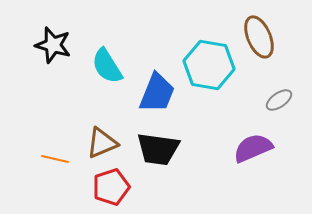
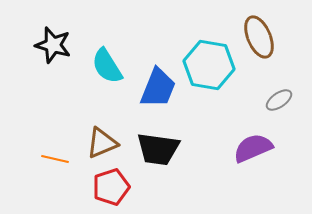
blue trapezoid: moved 1 px right, 5 px up
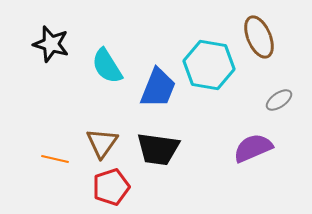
black star: moved 2 px left, 1 px up
brown triangle: rotated 32 degrees counterclockwise
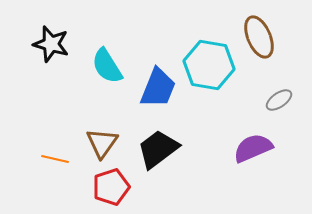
black trapezoid: rotated 135 degrees clockwise
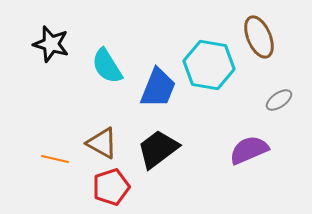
brown triangle: rotated 36 degrees counterclockwise
purple semicircle: moved 4 px left, 2 px down
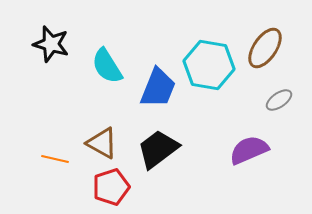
brown ellipse: moved 6 px right, 11 px down; rotated 57 degrees clockwise
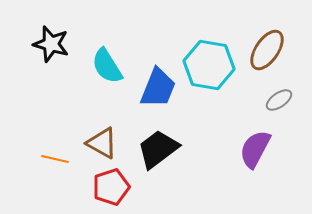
brown ellipse: moved 2 px right, 2 px down
purple semicircle: moved 6 px right, 1 px up; rotated 39 degrees counterclockwise
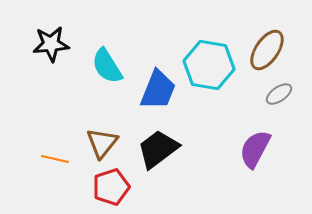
black star: rotated 21 degrees counterclockwise
blue trapezoid: moved 2 px down
gray ellipse: moved 6 px up
brown triangle: rotated 40 degrees clockwise
